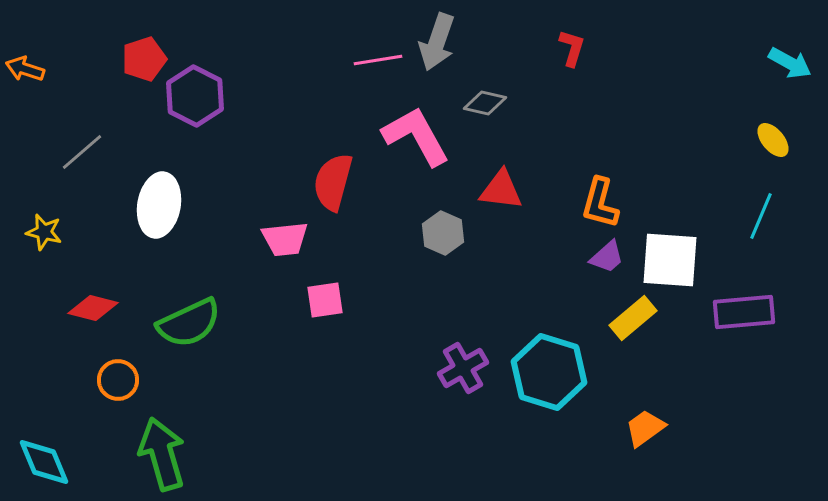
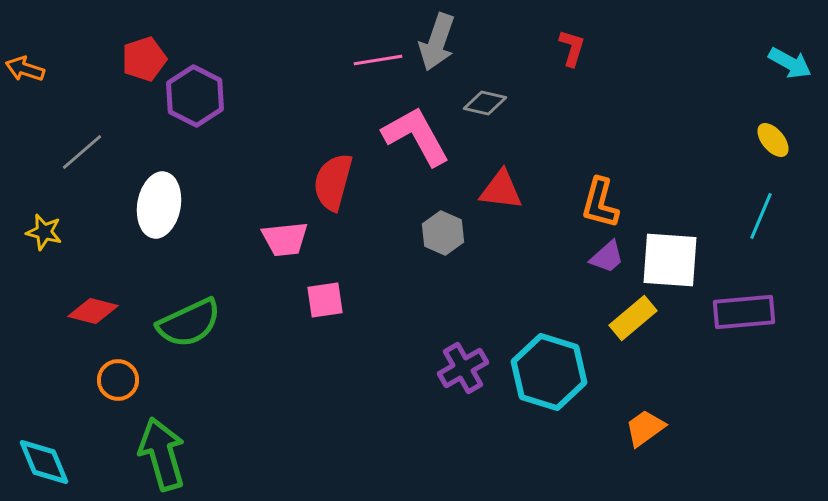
red diamond: moved 3 px down
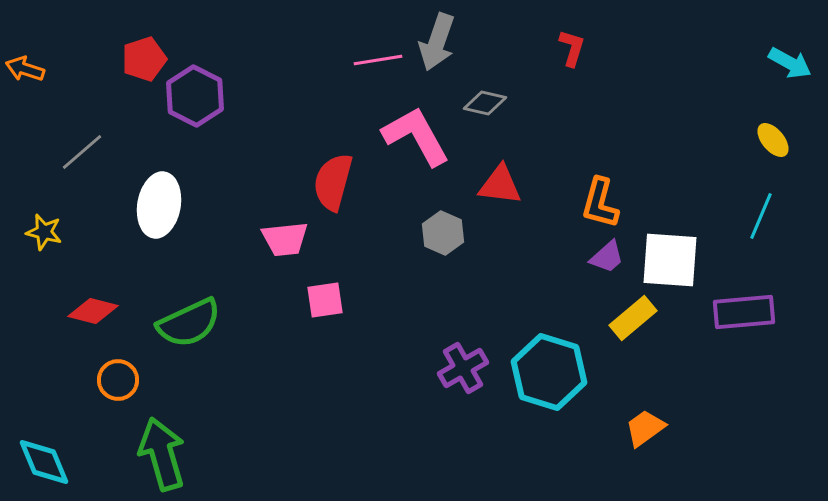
red triangle: moved 1 px left, 5 px up
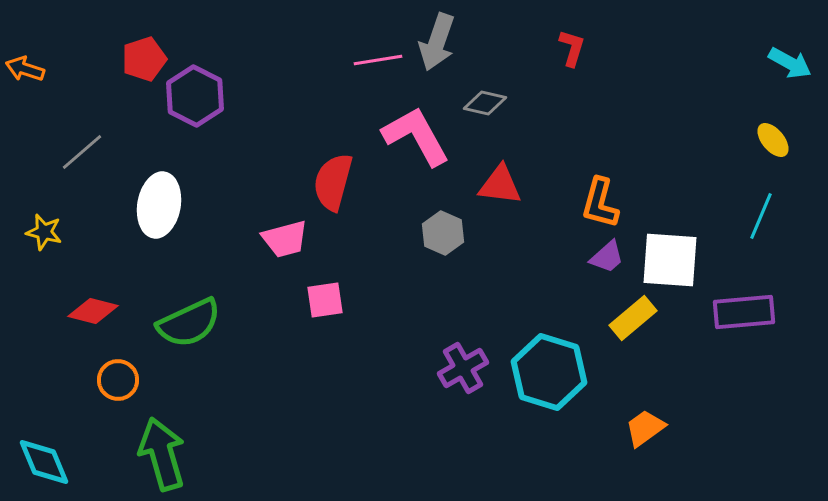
pink trapezoid: rotated 9 degrees counterclockwise
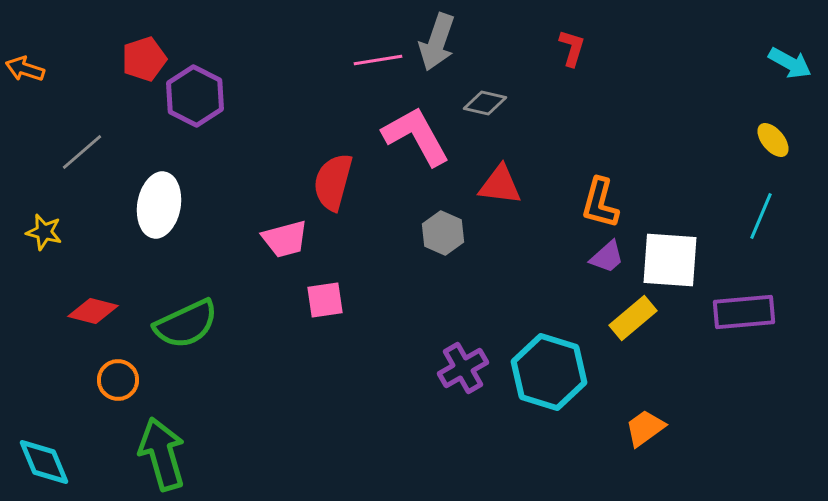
green semicircle: moved 3 px left, 1 px down
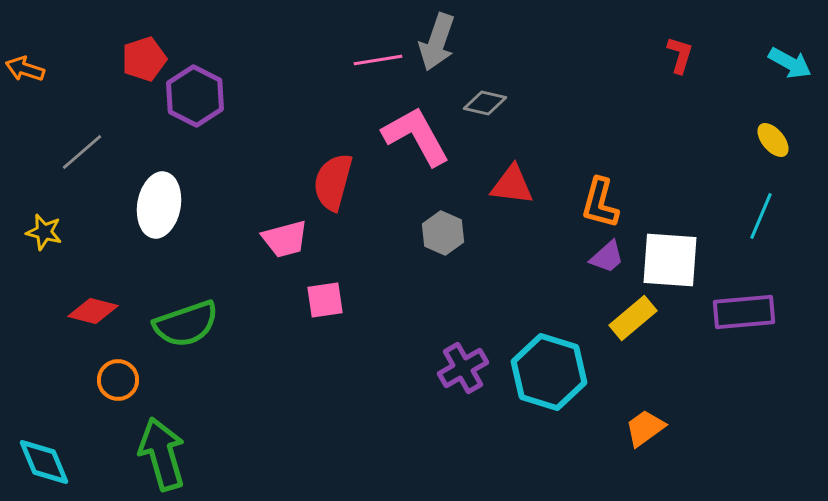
red L-shape: moved 108 px right, 7 px down
red triangle: moved 12 px right
green semicircle: rotated 6 degrees clockwise
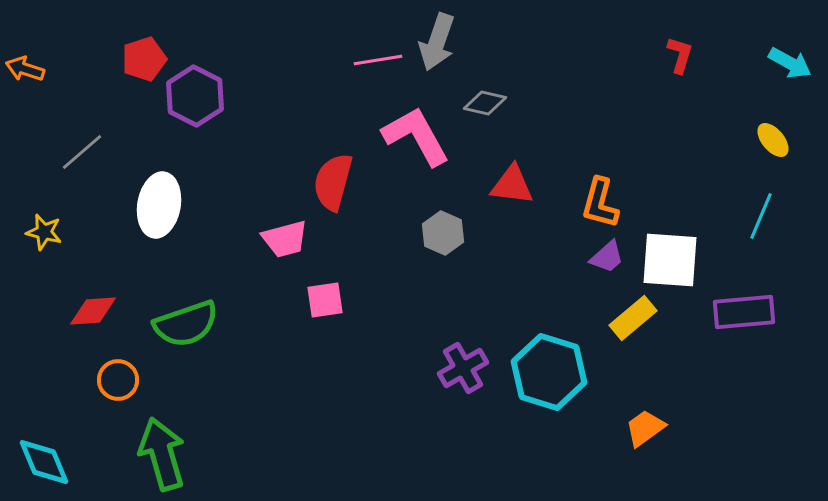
red diamond: rotated 18 degrees counterclockwise
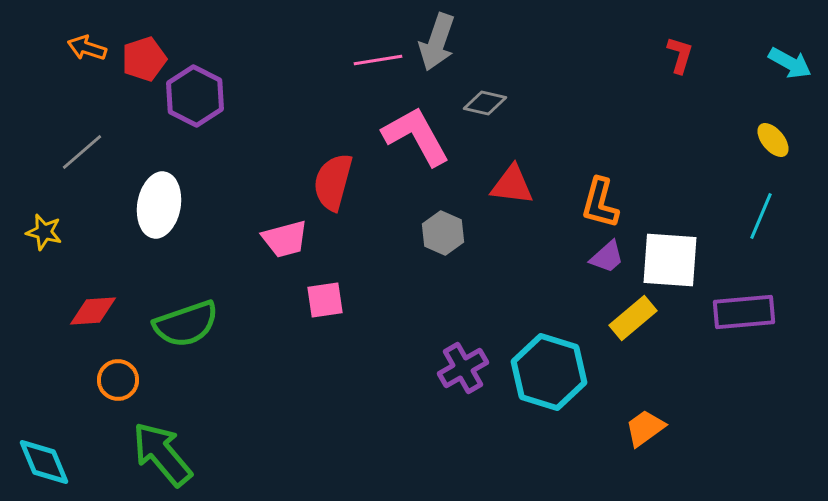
orange arrow: moved 62 px right, 21 px up
green arrow: rotated 24 degrees counterclockwise
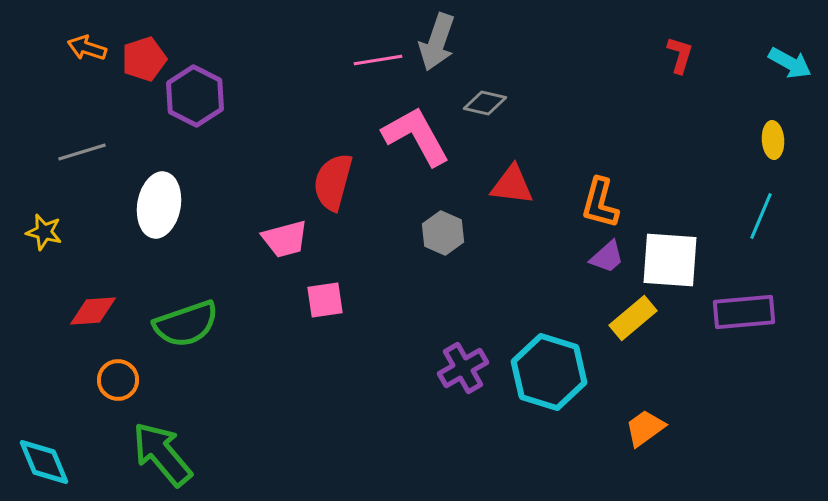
yellow ellipse: rotated 36 degrees clockwise
gray line: rotated 24 degrees clockwise
